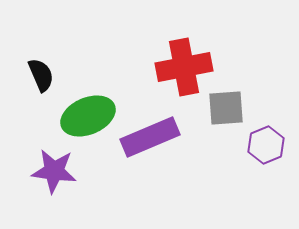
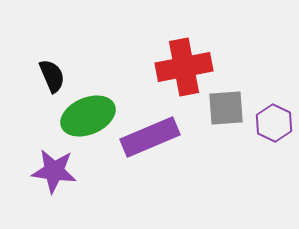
black semicircle: moved 11 px right, 1 px down
purple hexagon: moved 8 px right, 22 px up; rotated 12 degrees counterclockwise
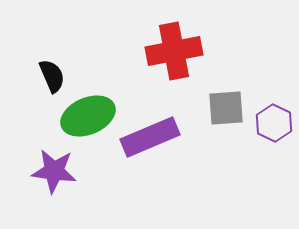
red cross: moved 10 px left, 16 px up
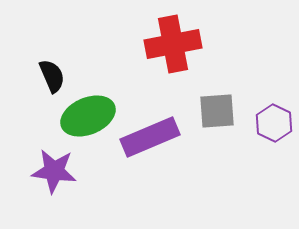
red cross: moved 1 px left, 7 px up
gray square: moved 9 px left, 3 px down
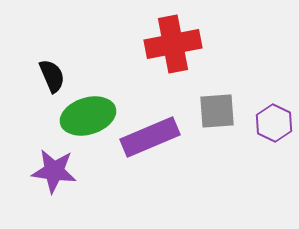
green ellipse: rotated 6 degrees clockwise
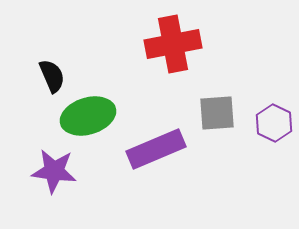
gray square: moved 2 px down
purple rectangle: moved 6 px right, 12 px down
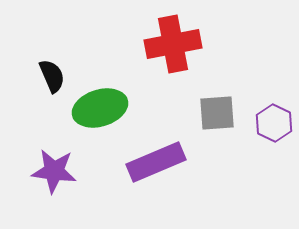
green ellipse: moved 12 px right, 8 px up
purple rectangle: moved 13 px down
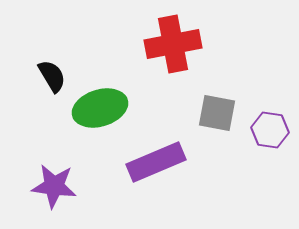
black semicircle: rotated 8 degrees counterclockwise
gray square: rotated 15 degrees clockwise
purple hexagon: moved 4 px left, 7 px down; rotated 18 degrees counterclockwise
purple star: moved 15 px down
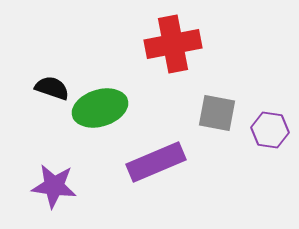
black semicircle: moved 12 px down; rotated 40 degrees counterclockwise
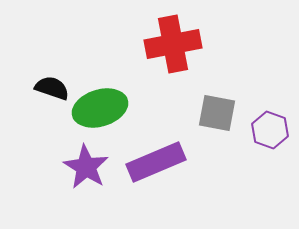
purple hexagon: rotated 12 degrees clockwise
purple star: moved 32 px right, 19 px up; rotated 24 degrees clockwise
